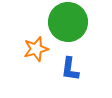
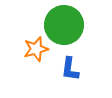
green circle: moved 4 px left, 3 px down
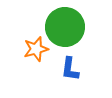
green circle: moved 1 px right, 2 px down
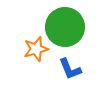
blue L-shape: rotated 30 degrees counterclockwise
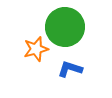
blue L-shape: rotated 130 degrees clockwise
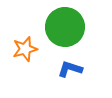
orange star: moved 11 px left
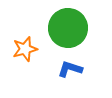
green circle: moved 3 px right, 1 px down
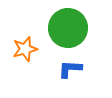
blue L-shape: rotated 15 degrees counterclockwise
